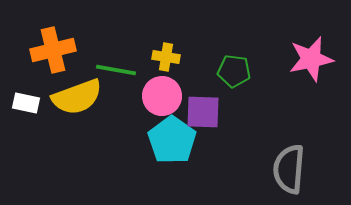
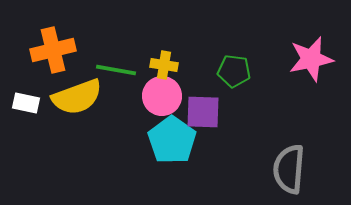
yellow cross: moved 2 px left, 8 px down
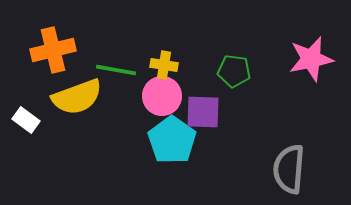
white rectangle: moved 17 px down; rotated 24 degrees clockwise
